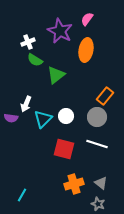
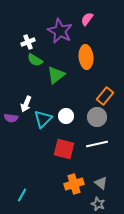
orange ellipse: moved 7 px down; rotated 15 degrees counterclockwise
white line: rotated 30 degrees counterclockwise
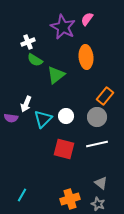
purple star: moved 3 px right, 4 px up
orange cross: moved 4 px left, 15 px down
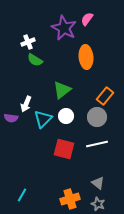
purple star: moved 1 px right, 1 px down
green triangle: moved 6 px right, 15 px down
gray triangle: moved 3 px left
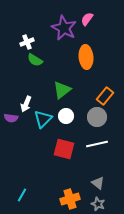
white cross: moved 1 px left
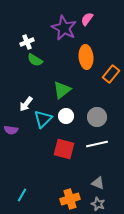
orange rectangle: moved 6 px right, 22 px up
white arrow: rotated 14 degrees clockwise
purple semicircle: moved 12 px down
gray triangle: rotated 16 degrees counterclockwise
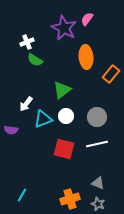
cyan triangle: rotated 24 degrees clockwise
